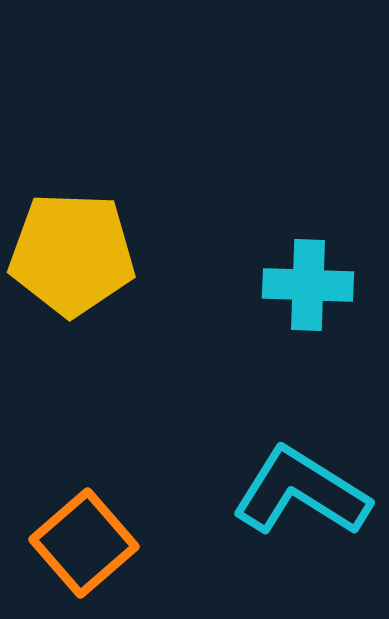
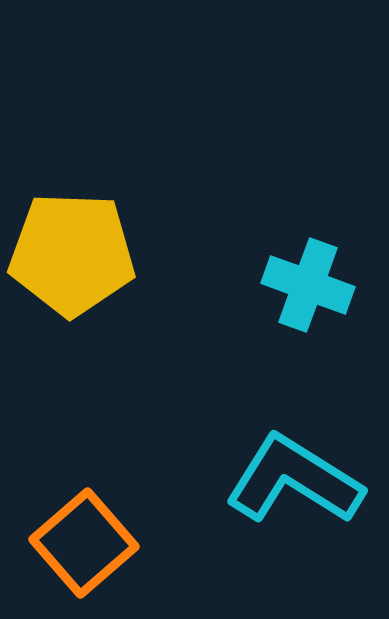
cyan cross: rotated 18 degrees clockwise
cyan L-shape: moved 7 px left, 12 px up
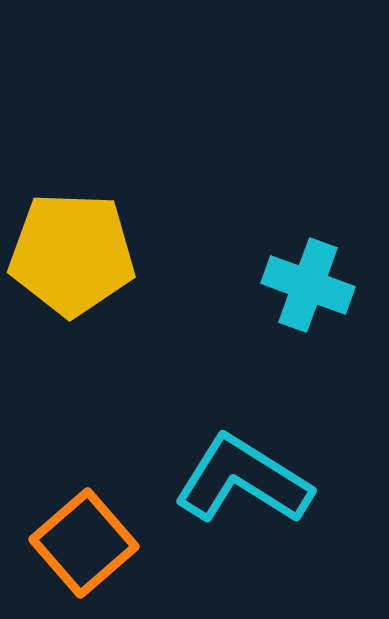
cyan L-shape: moved 51 px left
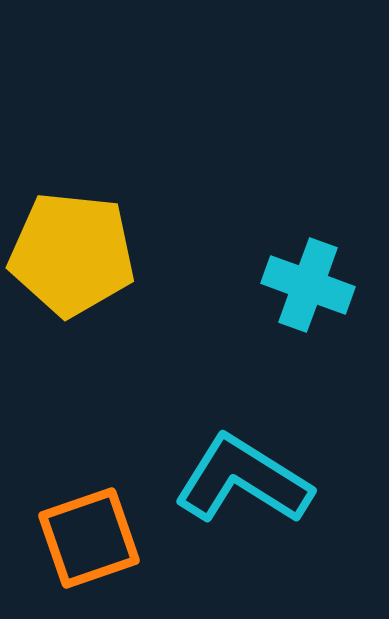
yellow pentagon: rotated 4 degrees clockwise
orange square: moved 5 px right, 5 px up; rotated 22 degrees clockwise
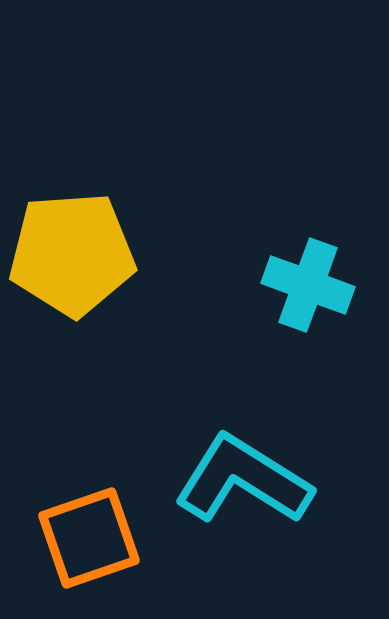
yellow pentagon: rotated 10 degrees counterclockwise
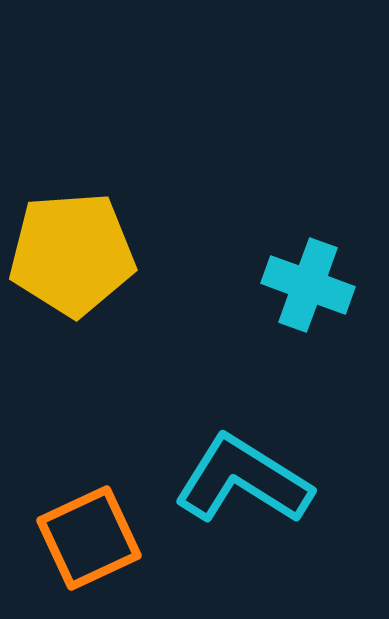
orange square: rotated 6 degrees counterclockwise
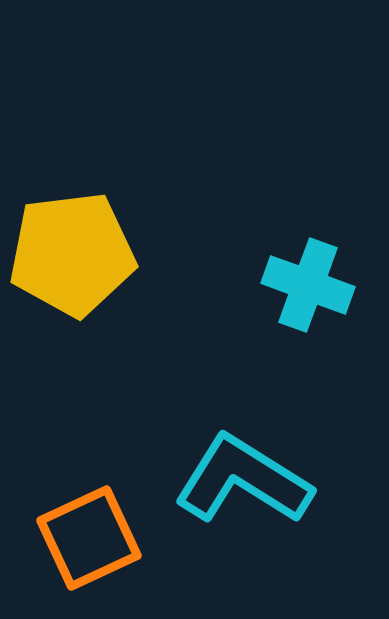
yellow pentagon: rotated 3 degrees counterclockwise
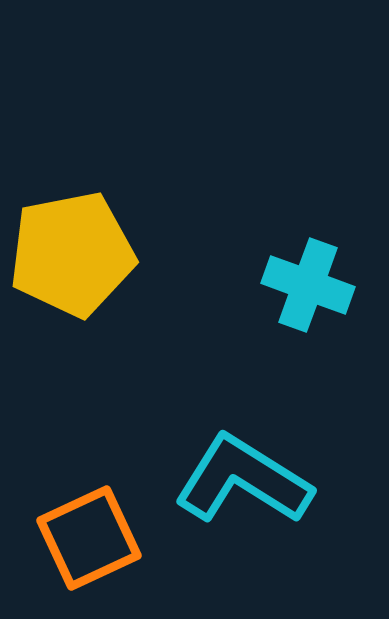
yellow pentagon: rotated 4 degrees counterclockwise
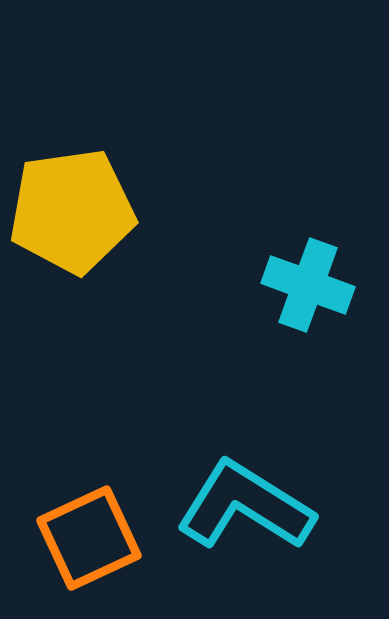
yellow pentagon: moved 43 px up; rotated 3 degrees clockwise
cyan L-shape: moved 2 px right, 26 px down
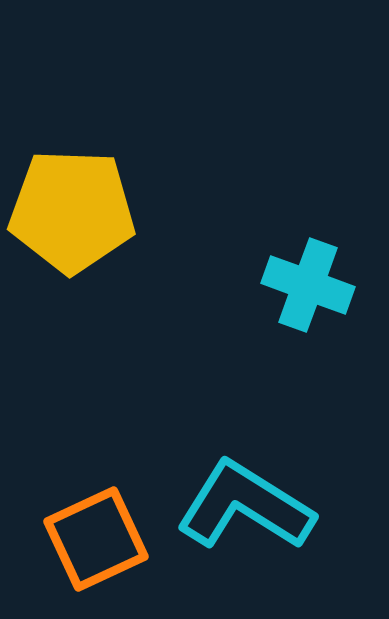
yellow pentagon: rotated 10 degrees clockwise
orange square: moved 7 px right, 1 px down
